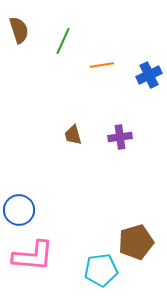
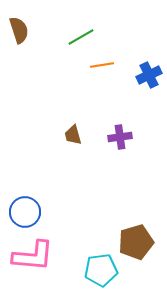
green line: moved 18 px right, 4 px up; rotated 36 degrees clockwise
blue circle: moved 6 px right, 2 px down
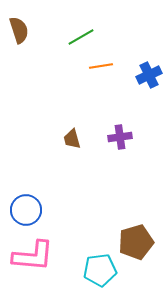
orange line: moved 1 px left, 1 px down
brown trapezoid: moved 1 px left, 4 px down
blue circle: moved 1 px right, 2 px up
cyan pentagon: moved 1 px left
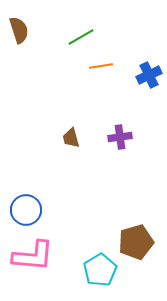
brown trapezoid: moved 1 px left, 1 px up
cyan pentagon: rotated 24 degrees counterclockwise
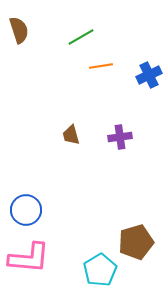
brown trapezoid: moved 3 px up
pink L-shape: moved 4 px left, 2 px down
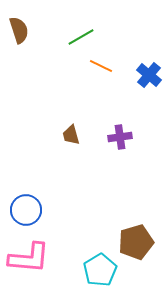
orange line: rotated 35 degrees clockwise
blue cross: rotated 25 degrees counterclockwise
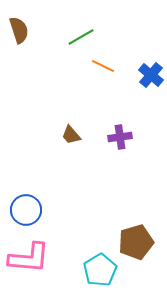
orange line: moved 2 px right
blue cross: moved 2 px right
brown trapezoid: rotated 25 degrees counterclockwise
